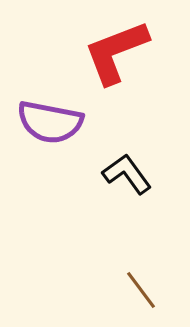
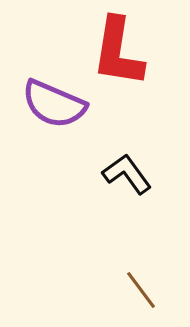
red L-shape: moved 2 px right; rotated 60 degrees counterclockwise
purple semicircle: moved 4 px right, 18 px up; rotated 12 degrees clockwise
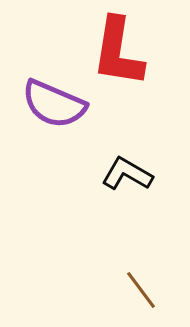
black L-shape: rotated 24 degrees counterclockwise
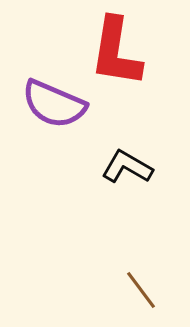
red L-shape: moved 2 px left
black L-shape: moved 7 px up
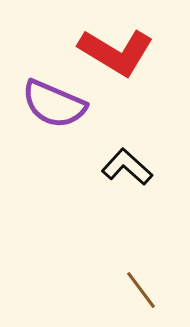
red L-shape: rotated 68 degrees counterclockwise
black L-shape: rotated 12 degrees clockwise
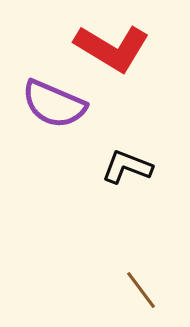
red L-shape: moved 4 px left, 4 px up
black L-shape: rotated 21 degrees counterclockwise
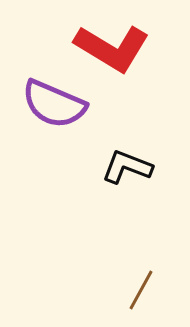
brown line: rotated 66 degrees clockwise
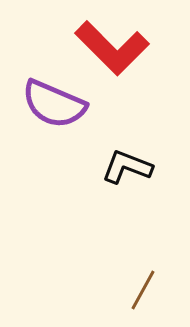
red L-shape: rotated 14 degrees clockwise
brown line: moved 2 px right
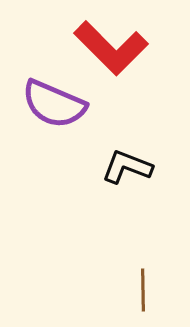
red L-shape: moved 1 px left
brown line: rotated 30 degrees counterclockwise
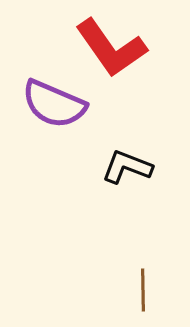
red L-shape: rotated 10 degrees clockwise
